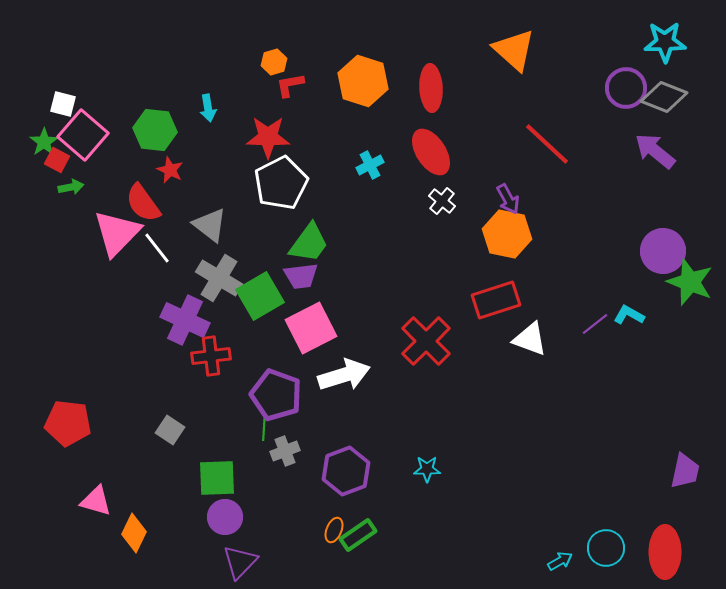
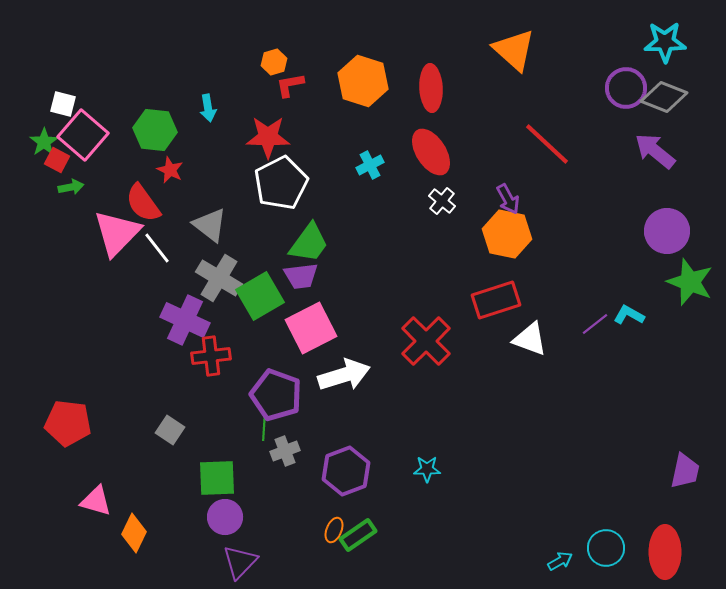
purple circle at (663, 251): moved 4 px right, 20 px up
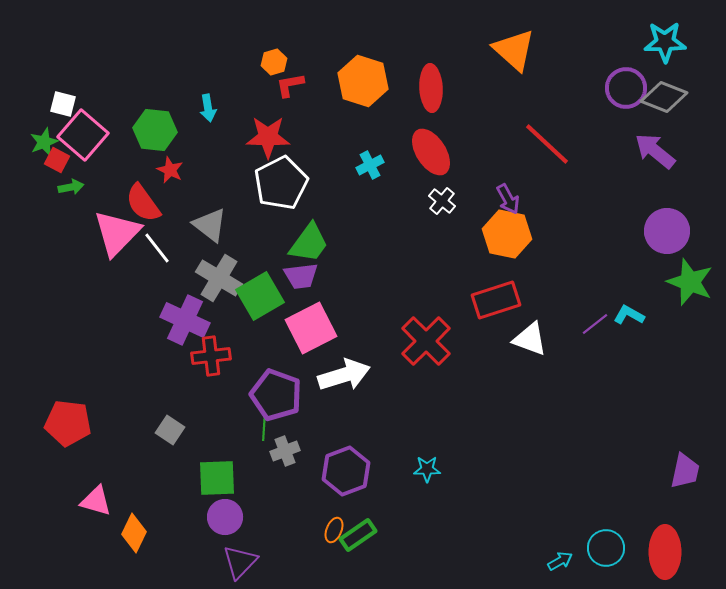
green star at (44, 142): rotated 12 degrees clockwise
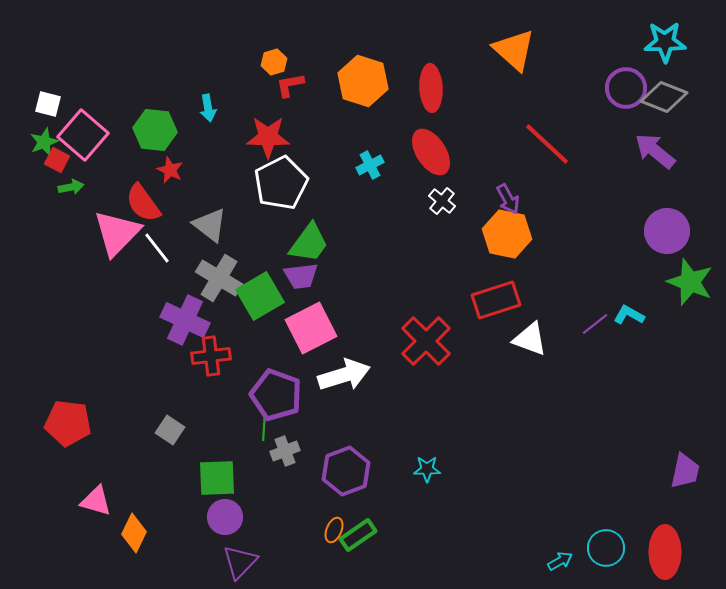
white square at (63, 104): moved 15 px left
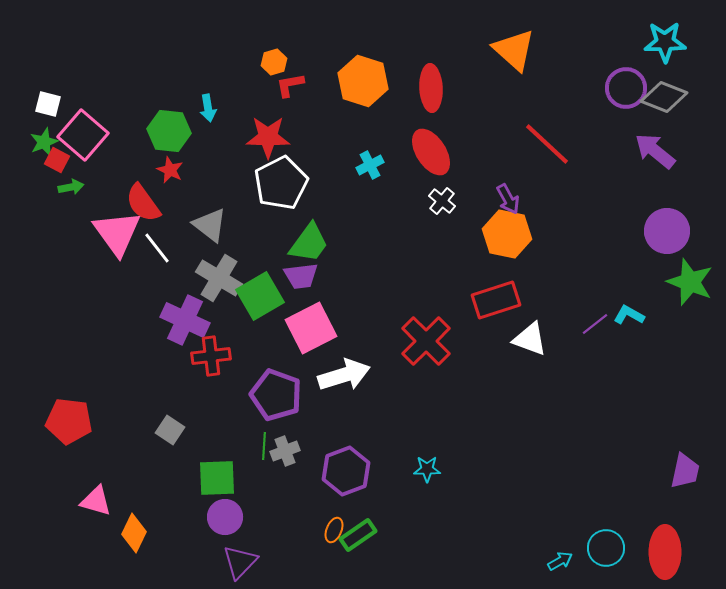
green hexagon at (155, 130): moved 14 px right, 1 px down
pink triangle at (117, 233): rotated 20 degrees counterclockwise
red pentagon at (68, 423): moved 1 px right, 2 px up
green line at (264, 427): moved 19 px down
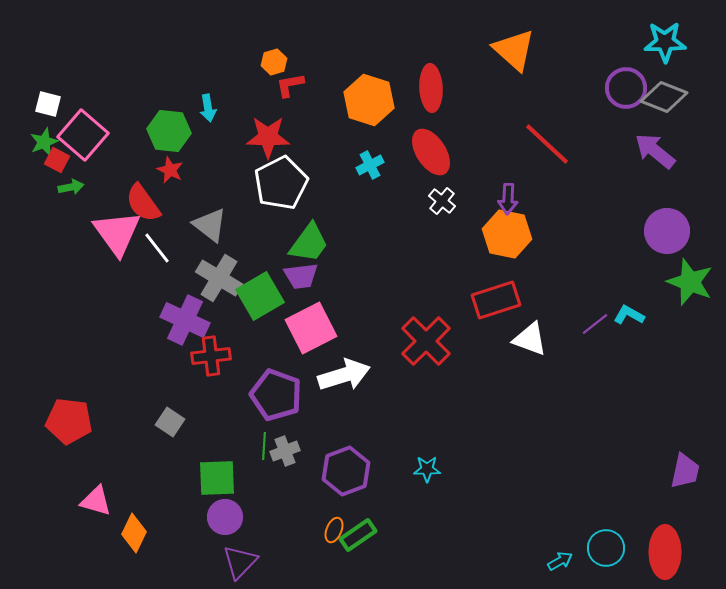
orange hexagon at (363, 81): moved 6 px right, 19 px down
purple arrow at (508, 199): rotated 32 degrees clockwise
gray square at (170, 430): moved 8 px up
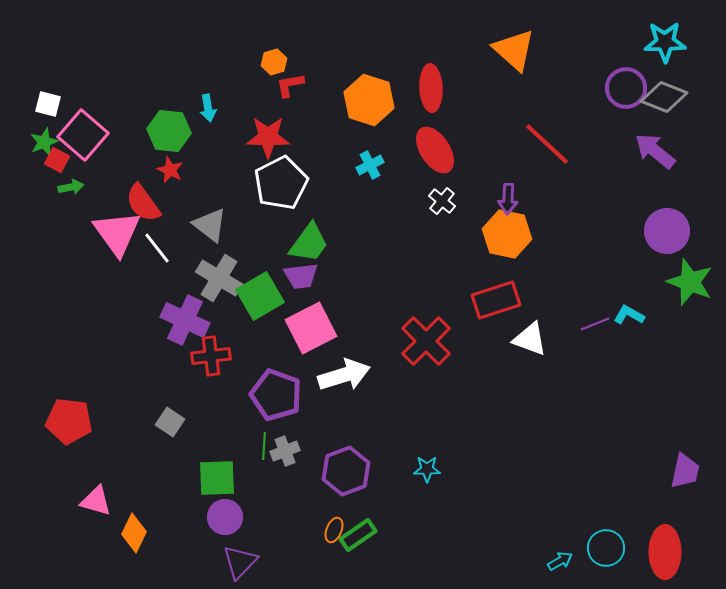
red ellipse at (431, 152): moved 4 px right, 2 px up
purple line at (595, 324): rotated 16 degrees clockwise
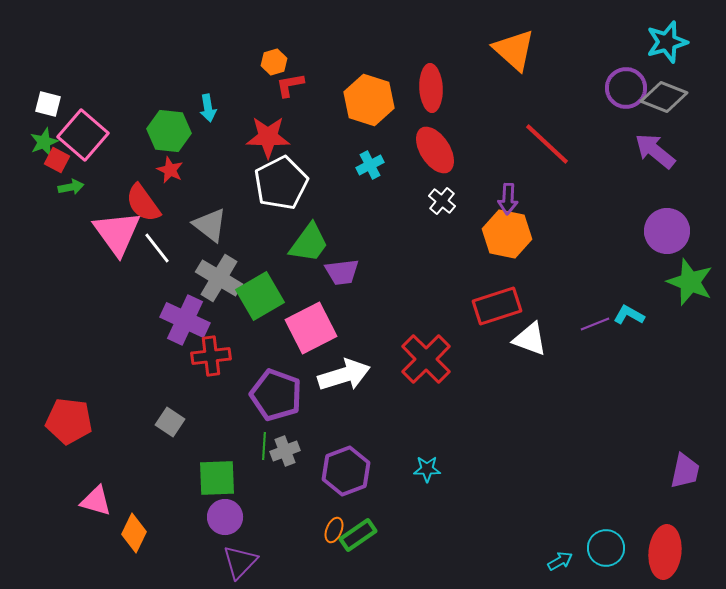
cyan star at (665, 42): moved 2 px right; rotated 15 degrees counterclockwise
purple trapezoid at (301, 276): moved 41 px right, 4 px up
red rectangle at (496, 300): moved 1 px right, 6 px down
red cross at (426, 341): moved 18 px down
red ellipse at (665, 552): rotated 6 degrees clockwise
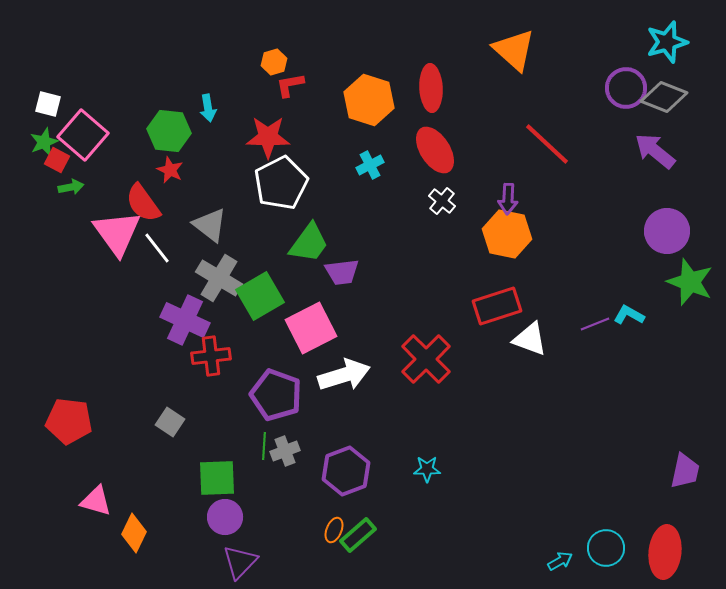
green rectangle at (358, 535): rotated 6 degrees counterclockwise
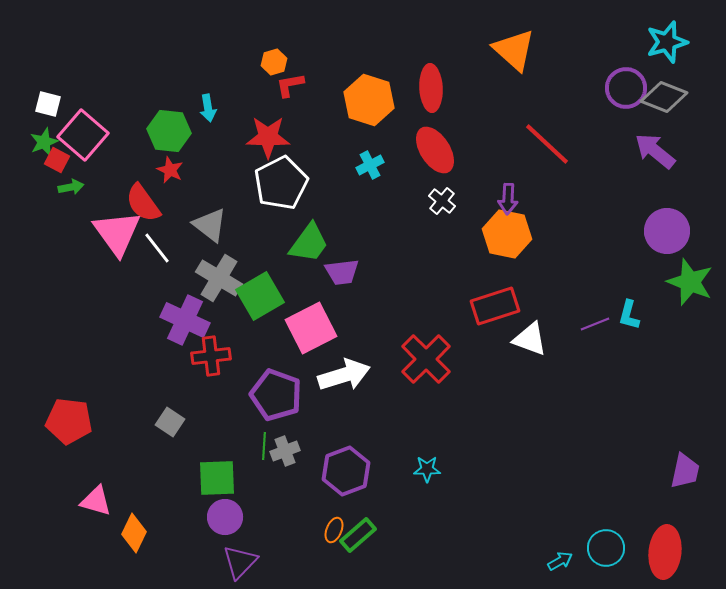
red rectangle at (497, 306): moved 2 px left
cyan L-shape at (629, 315): rotated 104 degrees counterclockwise
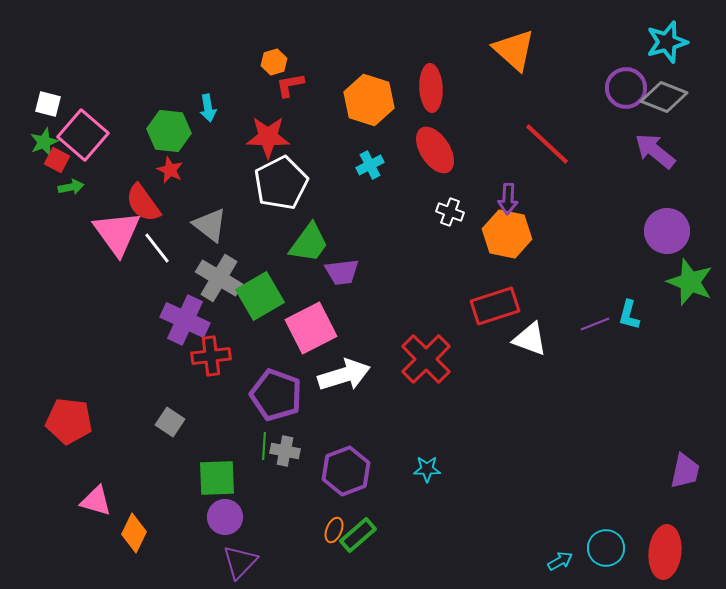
white cross at (442, 201): moved 8 px right, 11 px down; rotated 20 degrees counterclockwise
gray cross at (285, 451): rotated 32 degrees clockwise
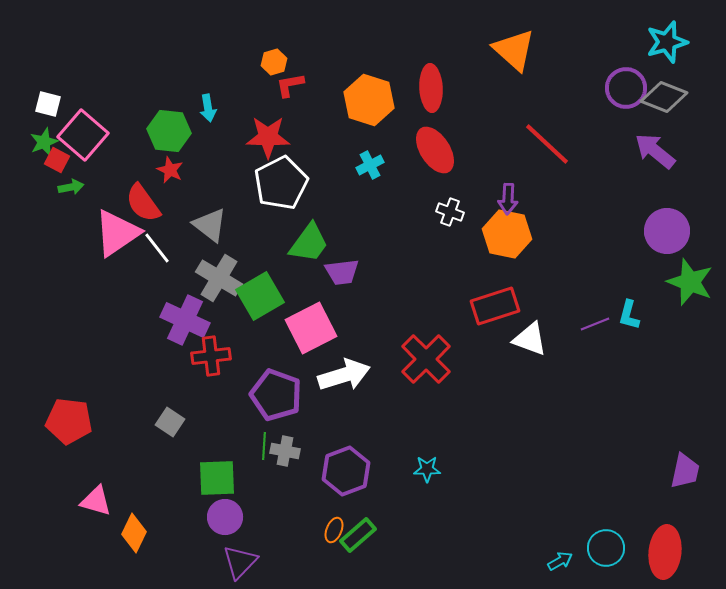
pink triangle at (117, 233): rotated 32 degrees clockwise
